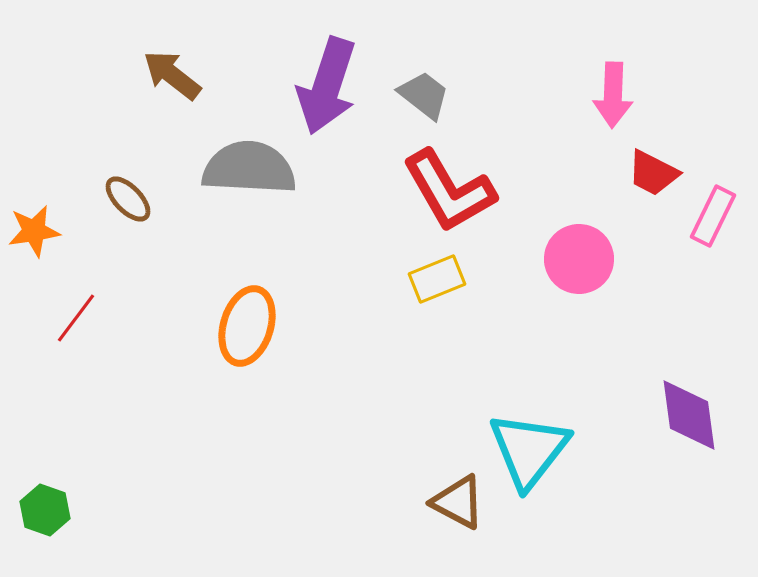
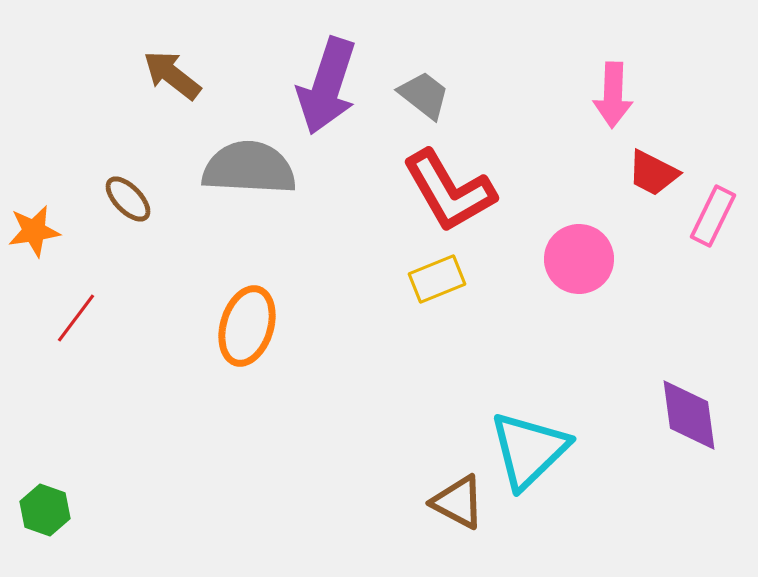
cyan triangle: rotated 8 degrees clockwise
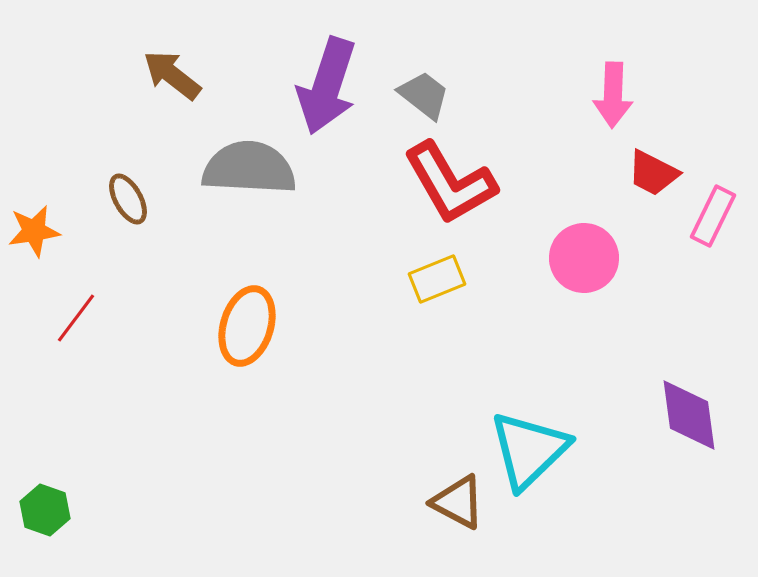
red L-shape: moved 1 px right, 8 px up
brown ellipse: rotated 15 degrees clockwise
pink circle: moved 5 px right, 1 px up
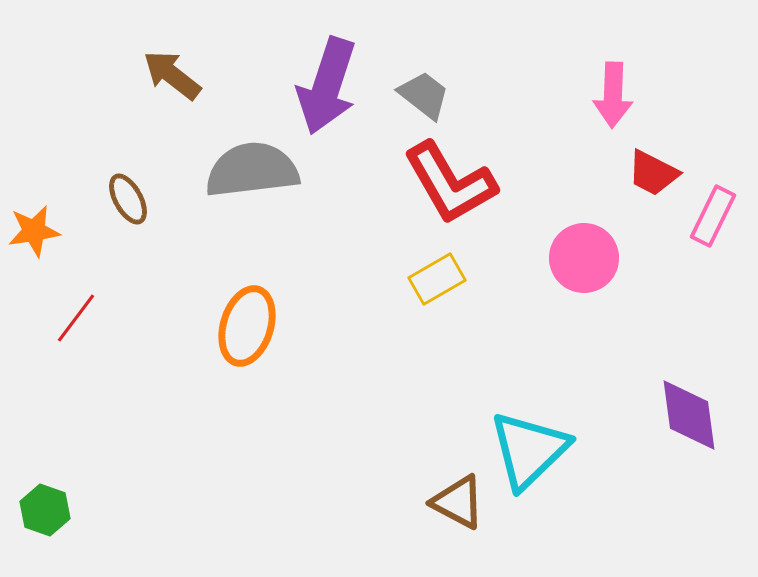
gray semicircle: moved 3 px right, 2 px down; rotated 10 degrees counterclockwise
yellow rectangle: rotated 8 degrees counterclockwise
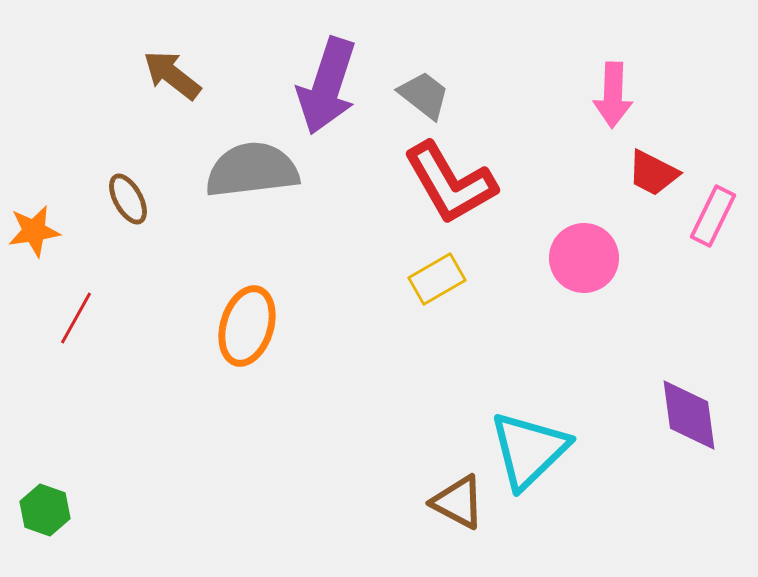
red line: rotated 8 degrees counterclockwise
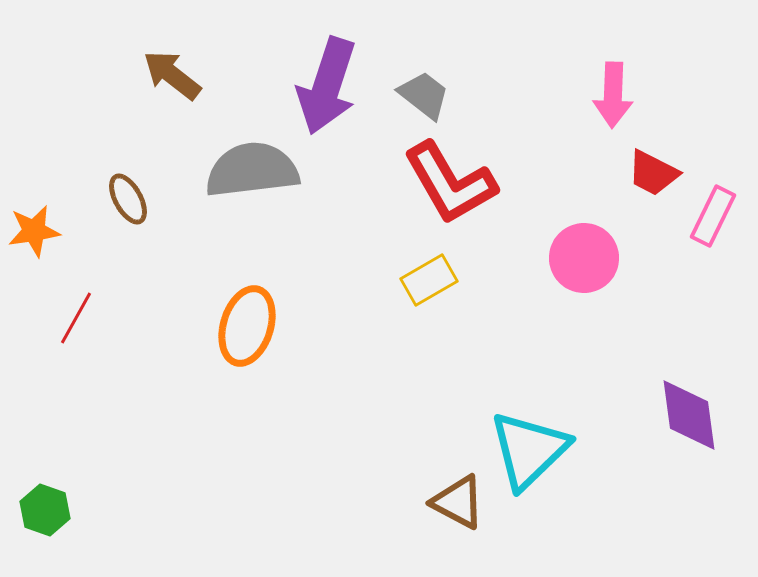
yellow rectangle: moved 8 px left, 1 px down
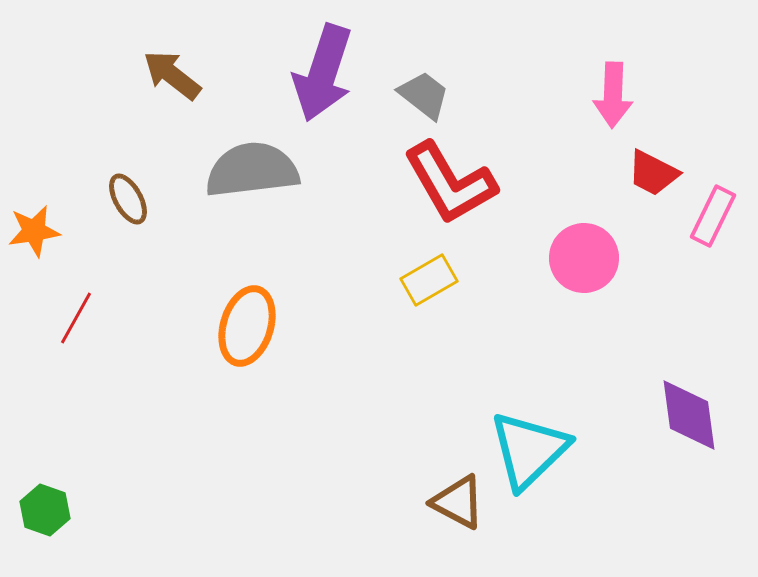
purple arrow: moved 4 px left, 13 px up
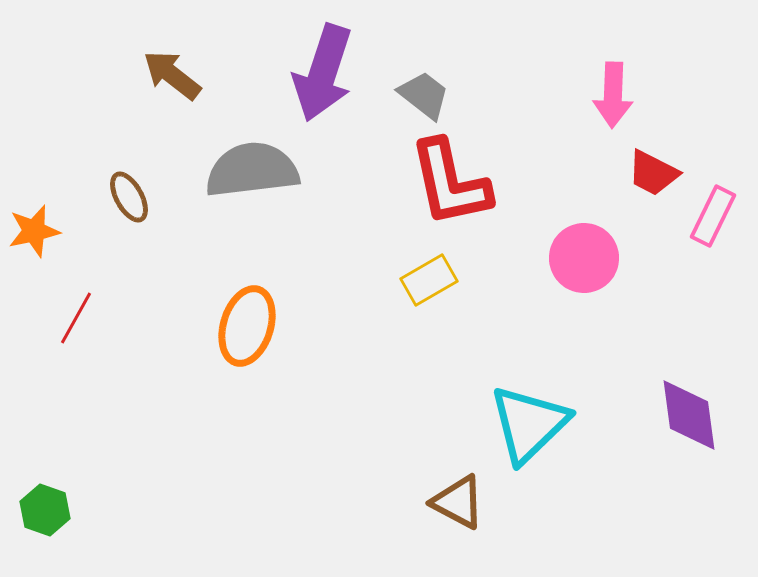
red L-shape: rotated 18 degrees clockwise
brown ellipse: moved 1 px right, 2 px up
orange star: rotated 4 degrees counterclockwise
cyan triangle: moved 26 px up
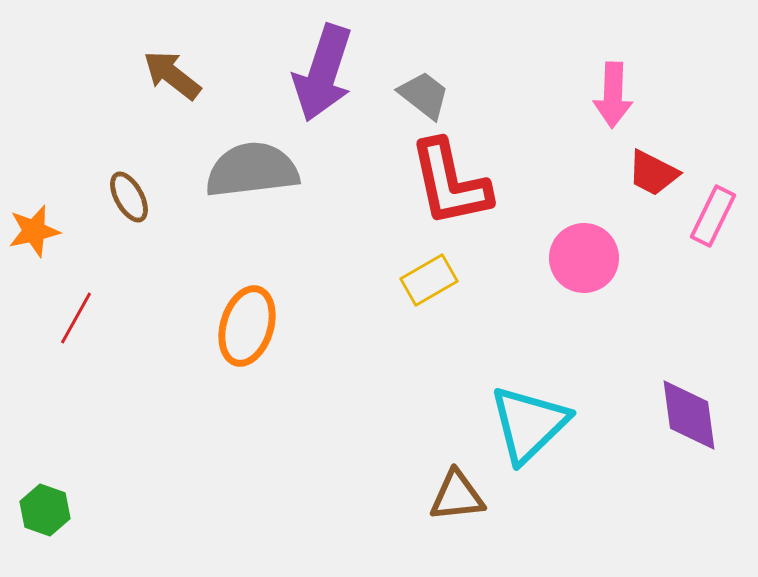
brown triangle: moved 1 px left, 6 px up; rotated 34 degrees counterclockwise
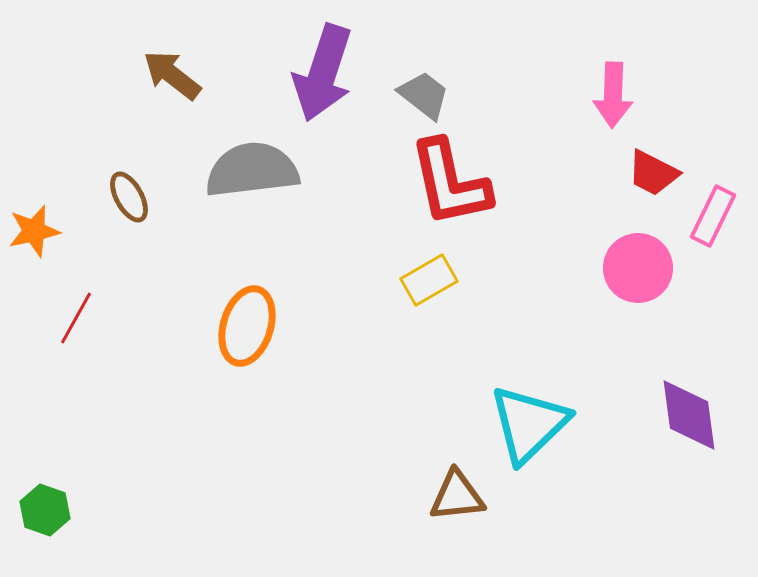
pink circle: moved 54 px right, 10 px down
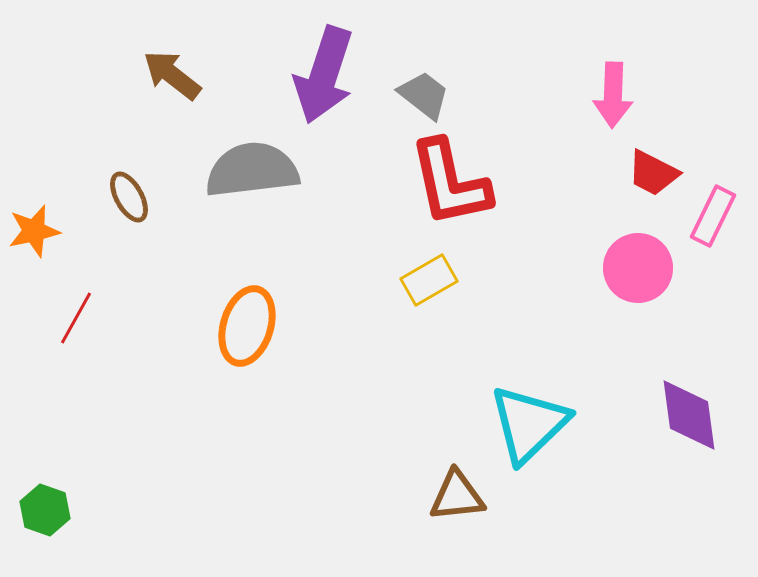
purple arrow: moved 1 px right, 2 px down
